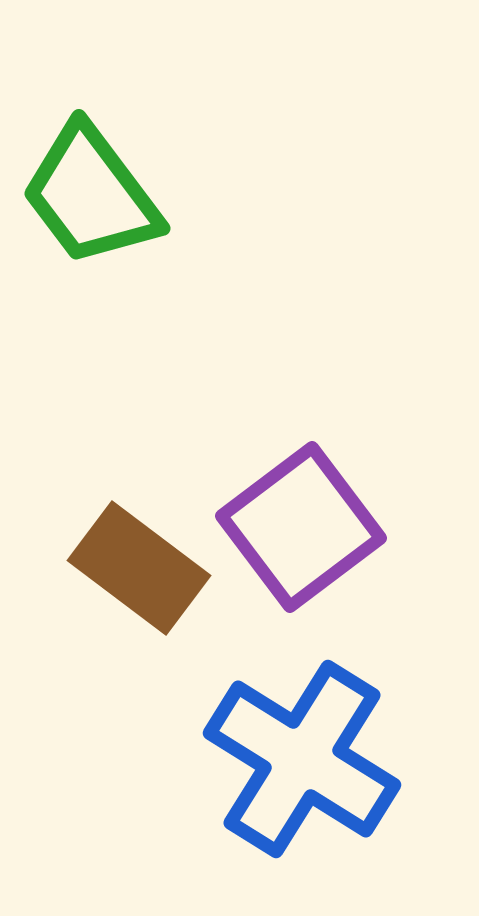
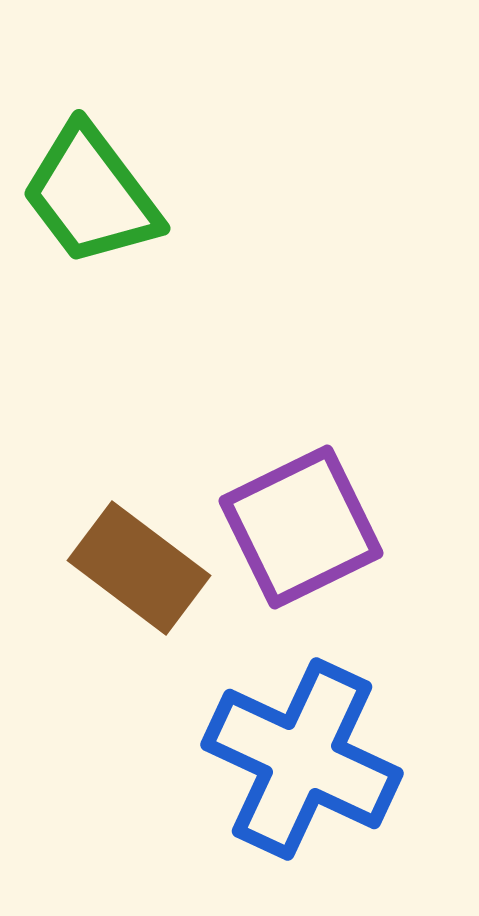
purple square: rotated 11 degrees clockwise
blue cross: rotated 7 degrees counterclockwise
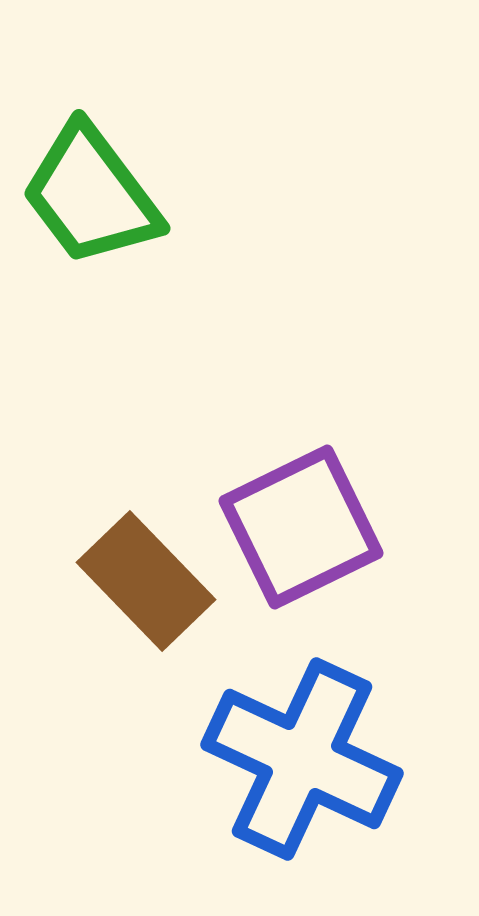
brown rectangle: moved 7 px right, 13 px down; rotated 9 degrees clockwise
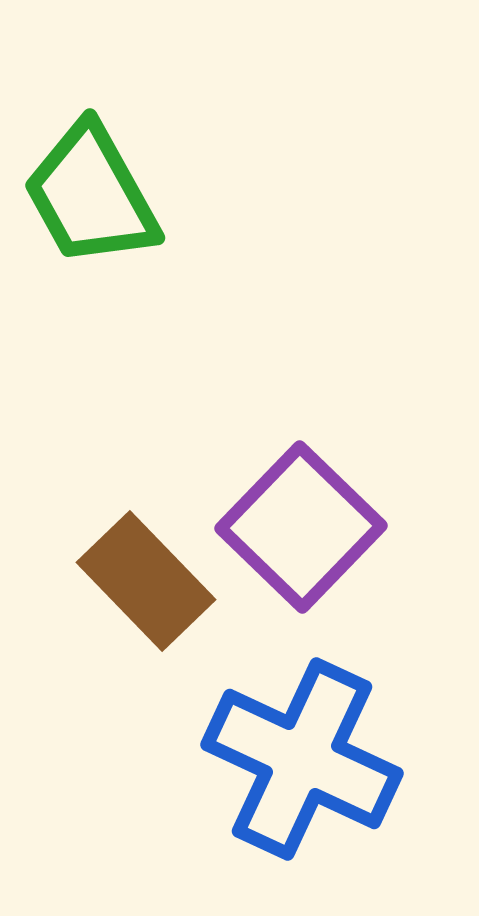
green trapezoid: rotated 8 degrees clockwise
purple square: rotated 20 degrees counterclockwise
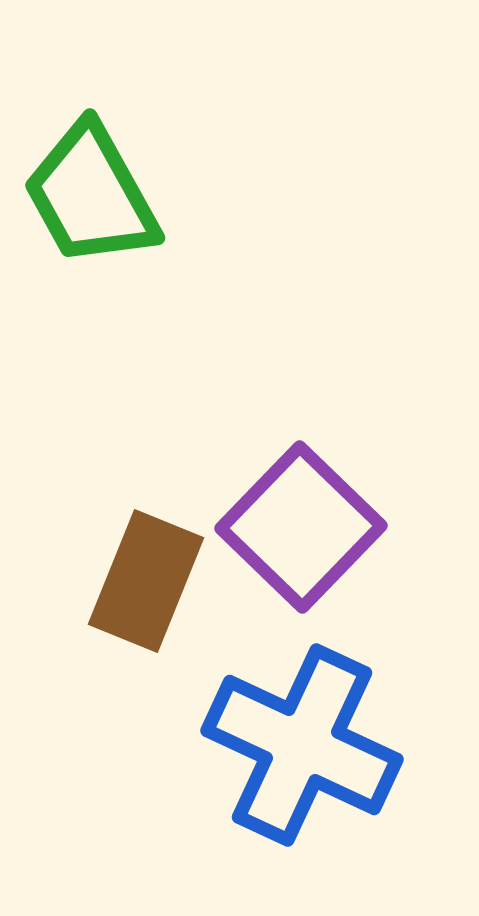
brown rectangle: rotated 66 degrees clockwise
blue cross: moved 14 px up
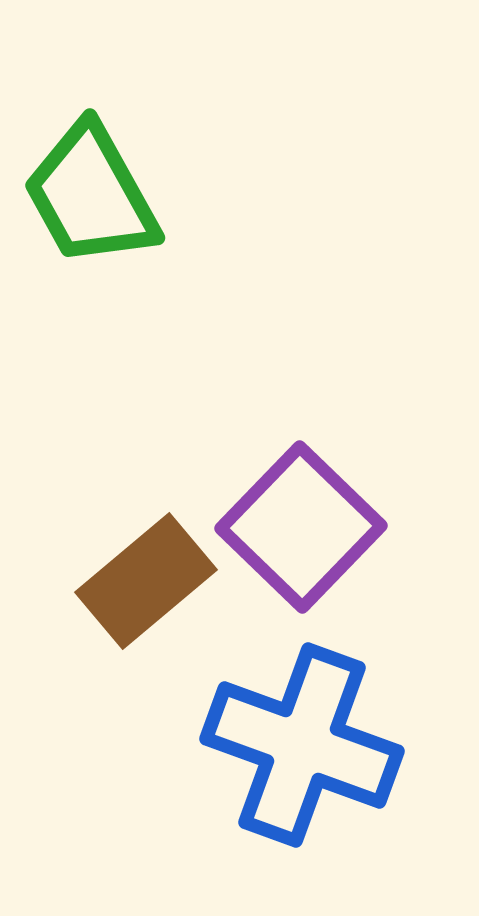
brown rectangle: rotated 28 degrees clockwise
blue cross: rotated 5 degrees counterclockwise
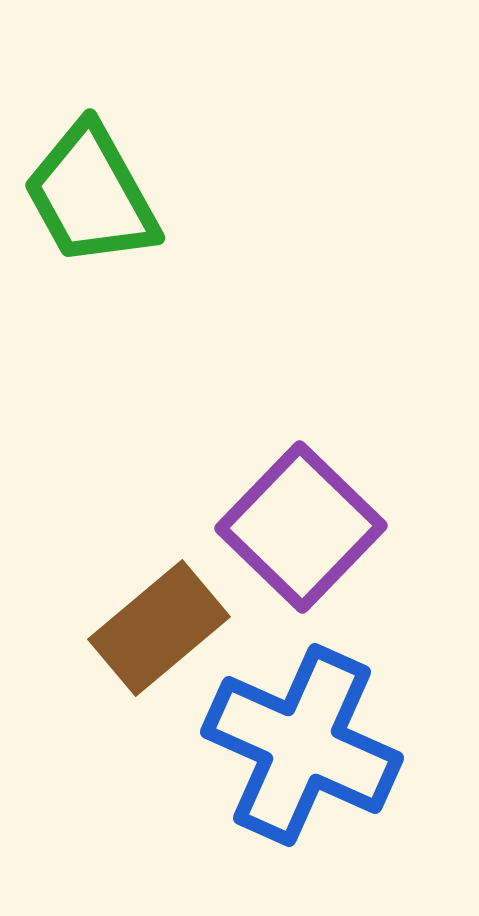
brown rectangle: moved 13 px right, 47 px down
blue cross: rotated 4 degrees clockwise
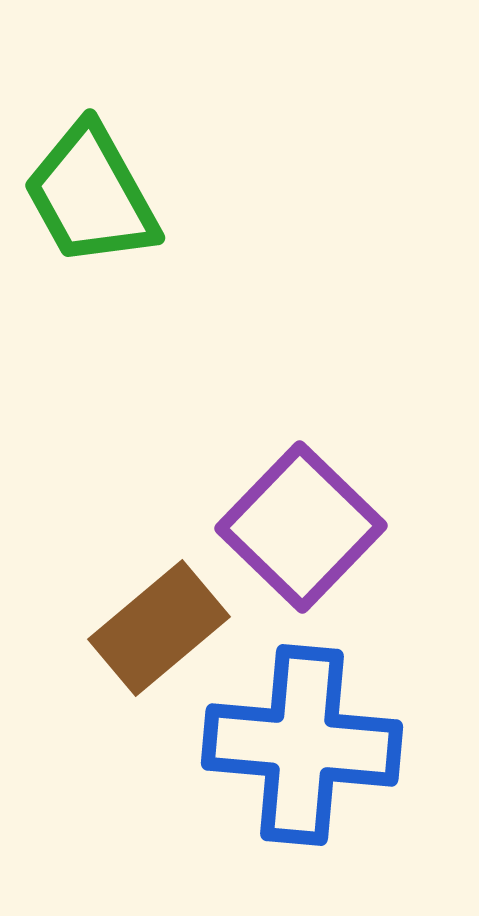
blue cross: rotated 19 degrees counterclockwise
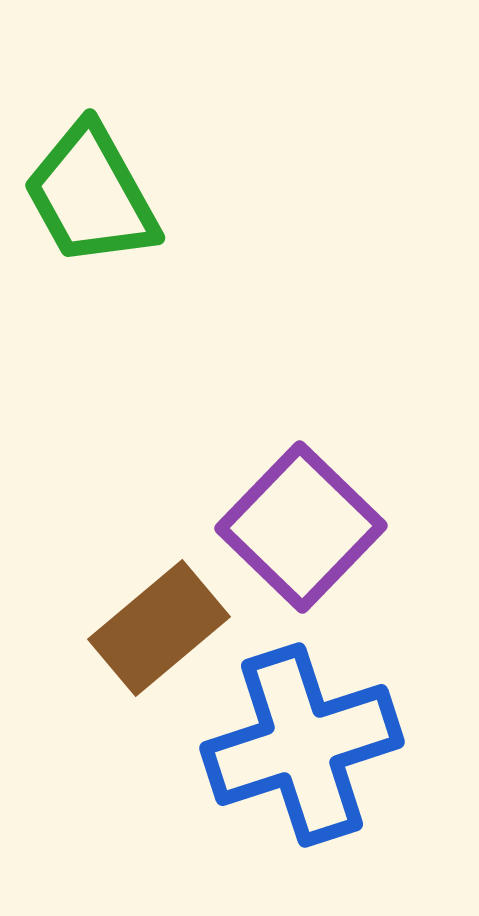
blue cross: rotated 23 degrees counterclockwise
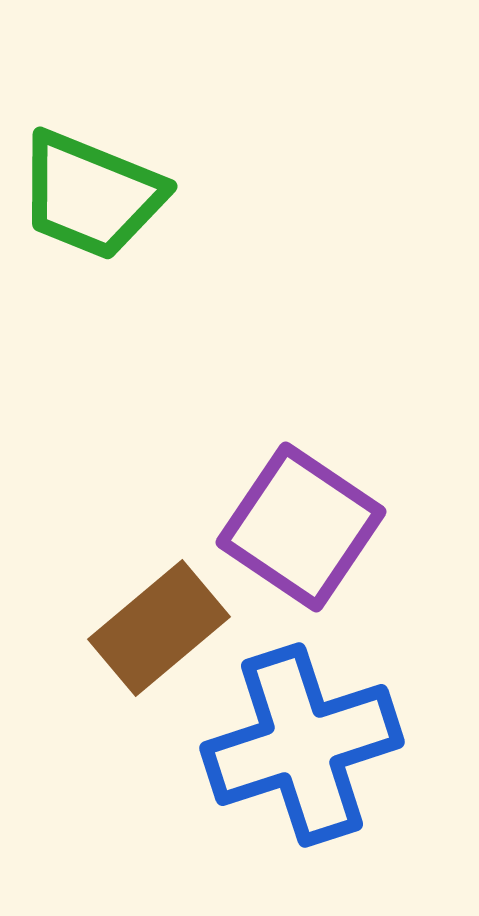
green trapezoid: rotated 39 degrees counterclockwise
purple square: rotated 10 degrees counterclockwise
